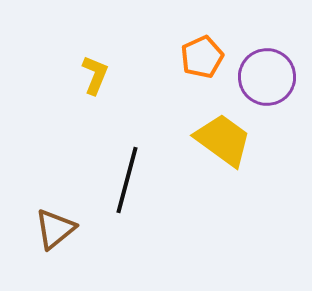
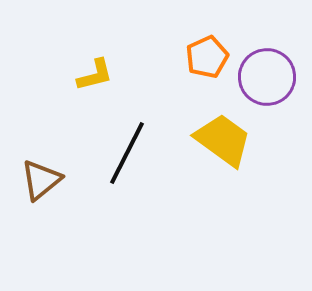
orange pentagon: moved 5 px right
yellow L-shape: rotated 54 degrees clockwise
black line: moved 27 px up; rotated 12 degrees clockwise
brown triangle: moved 14 px left, 49 px up
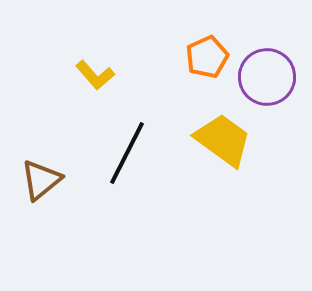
yellow L-shape: rotated 63 degrees clockwise
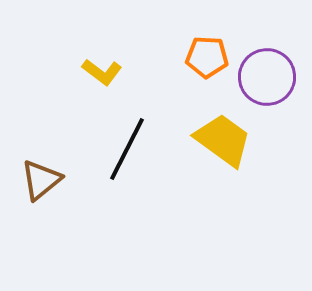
orange pentagon: rotated 27 degrees clockwise
yellow L-shape: moved 7 px right, 3 px up; rotated 12 degrees counterclockwise
black line: moved 4 px up
